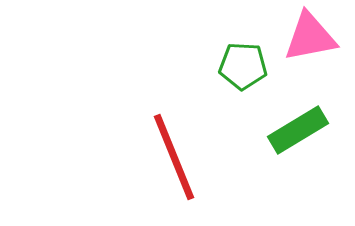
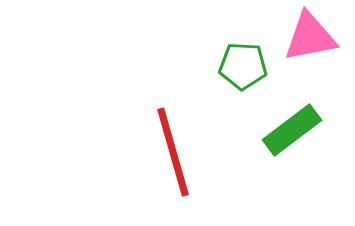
green rectangle: moved 6 px left; rotated 6 degrees counterclockwise
red line: moved 1 px left, 5 px up; rotated 6 degrees clockwise
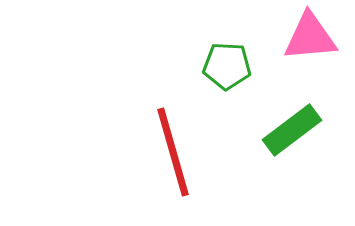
pink triangle: rotated 6 degrees clockwise
green pentagon: moved 16 px left
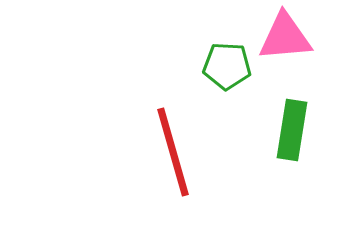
pink triangle: moved 25 px left
green rectangle: rotated 44 degrees counterclockwise
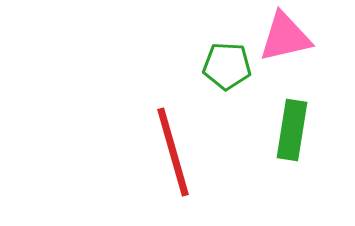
pink triangle: rotated 8 degrees counterclockwise
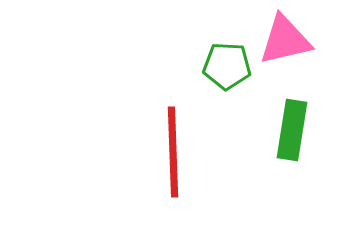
pink triangle: moved 3 px down
red line: rotated 14 degrees clockwise
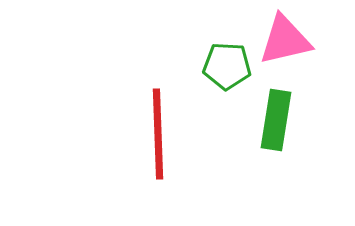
green rectangle: moved 16 px left, 10 px up
red line: moved 15 px left, 18 px up
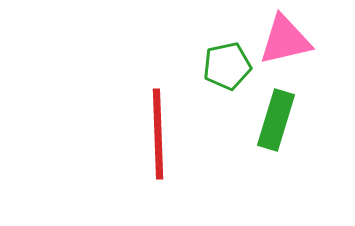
green pentagon: rotated 15 degrees counterclockwise
green rectangle: rotated 8 degrees clockwise
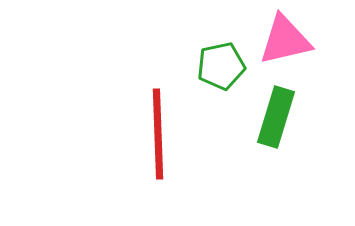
green pentagon: moved 6 px left
green rectangle: moved 3 px up
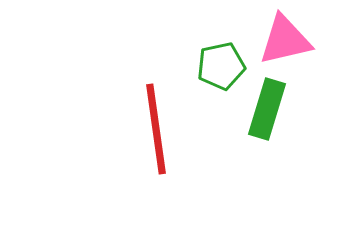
green rectangle: moved 9 px left, 8 px up
red line: moved 2 px left, 5 px up; rotated 6 degrees counterclockwise
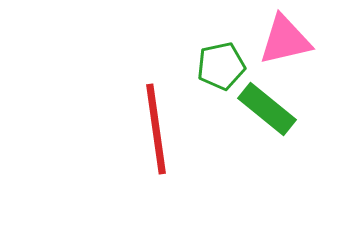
green rectangle: rotated 68 degrees counterclockwise
